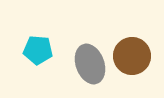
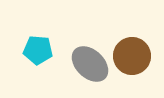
gray ellipse: rotated 27 degrees counterclockwise
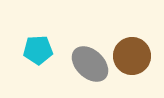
cyan pentagon: rotated 8 degrees counterclockwise
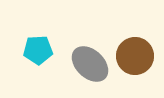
brown circle: moved 3 px right
